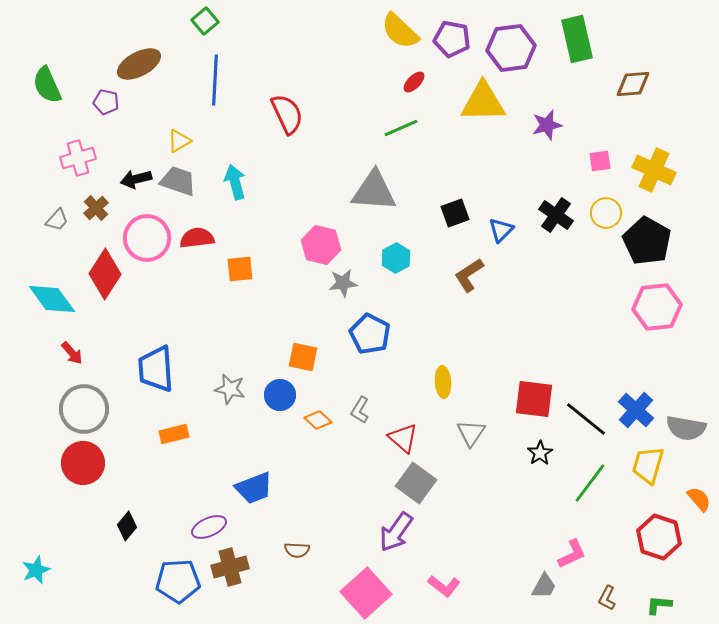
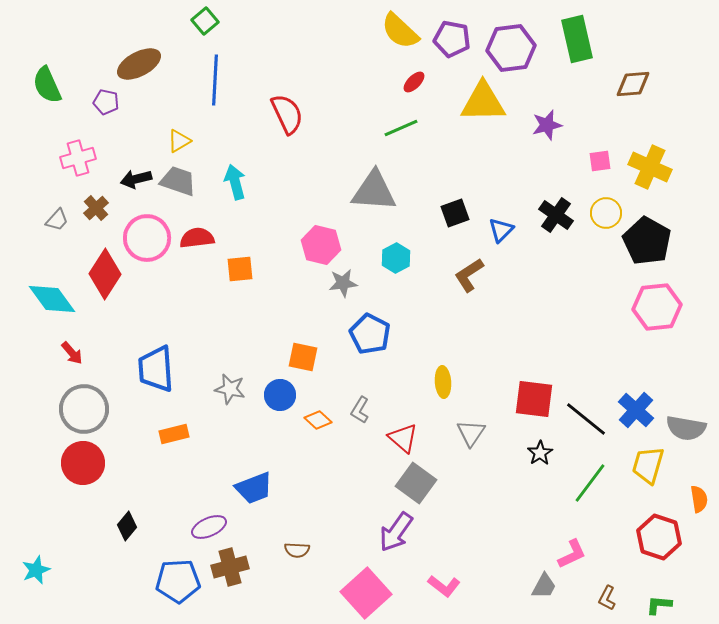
yellow cross at (654, 170): moved 4 px left, 3 px up
orange semicircle at (699, 499): rotated 32 degrees clockwise
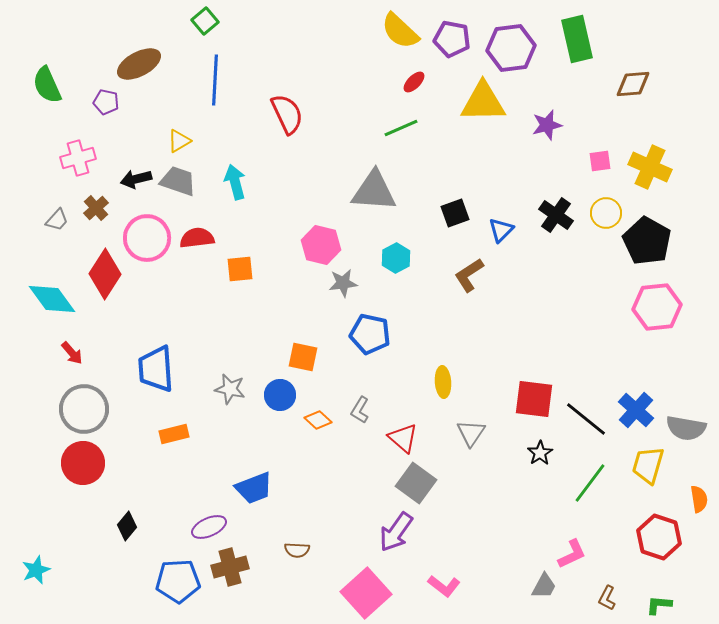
blue pentagon at (370, 334): rotated 15 degrees counterclockwise
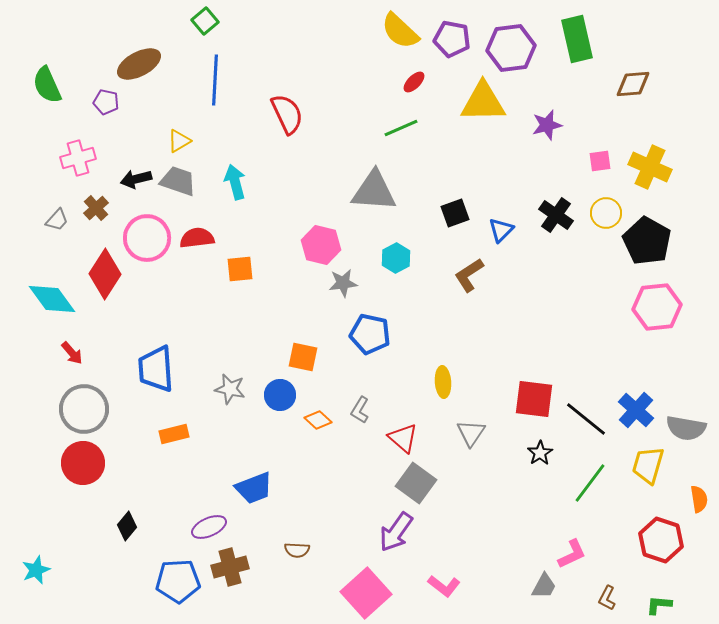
red hexagon at (659, 537): moved 2 px right, 3 px down
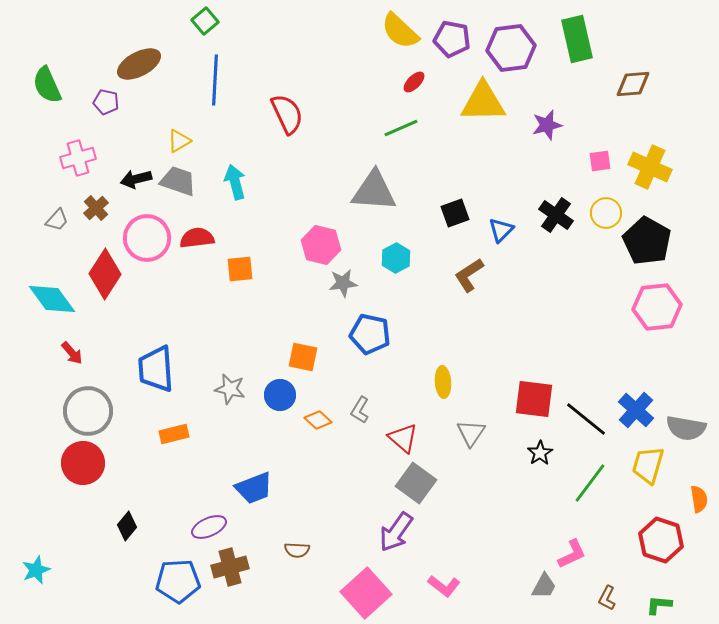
gray circle at (84, 409): moved 4 px right, 2 px down
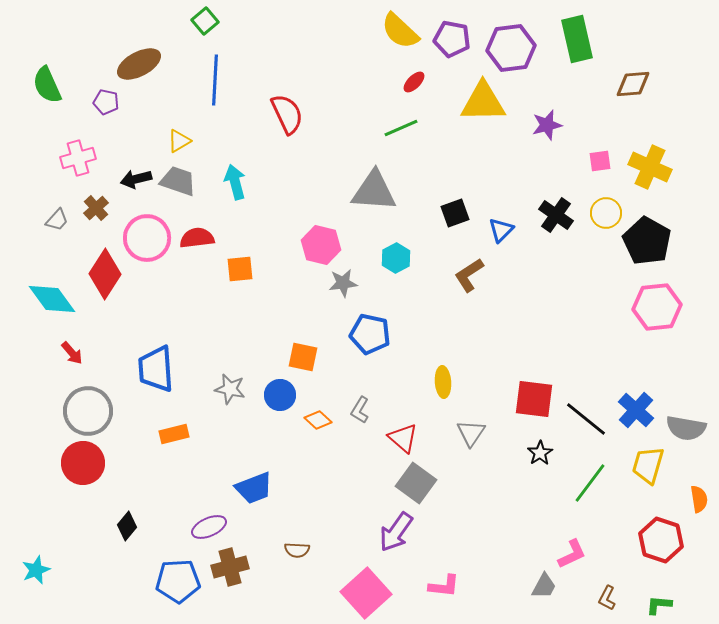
pink L-shape at (444, 586): rotated 32 degrees counterclockwise
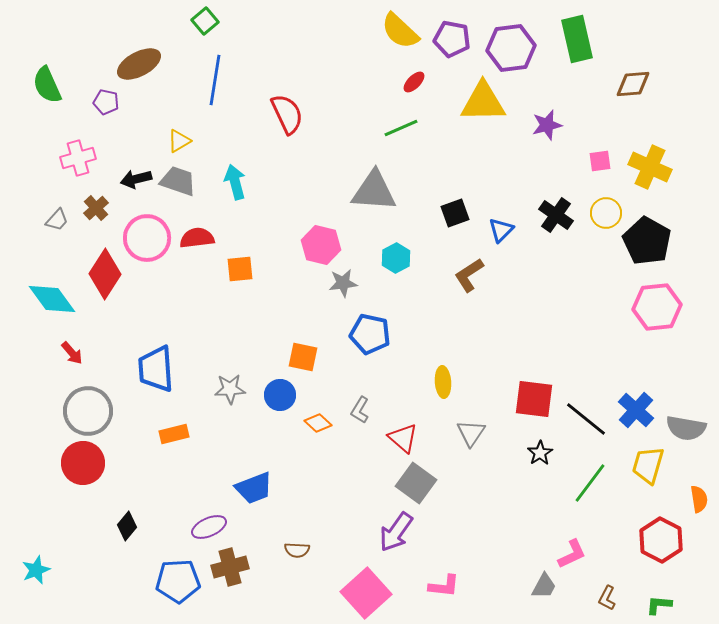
blue line at (215, 80): rotated 6 degrees clockwise
gray star at (230, 389): rotated 16 degrees counterclockwise
orange diamond at (318, 420): moved 3 px down
red hexagon at (661, 540): rotated 9 degrees clockwise
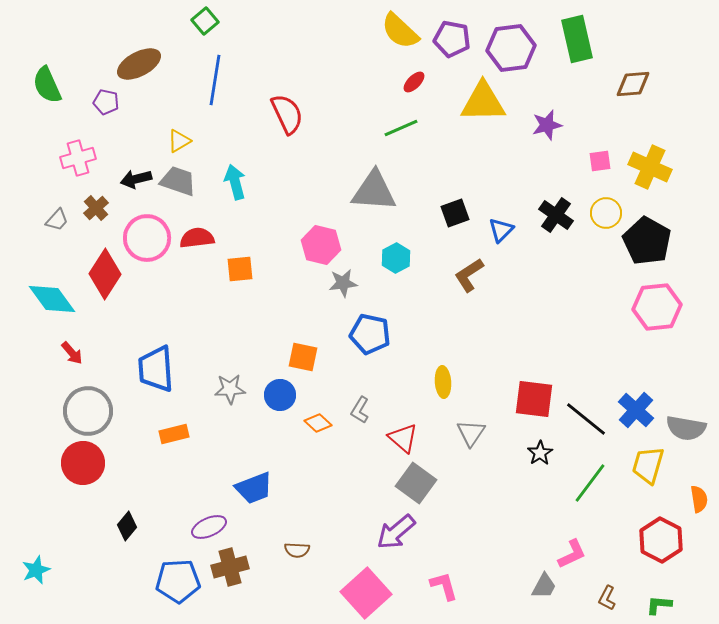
purple arrow at (396, 532): rotated 15 degrees clockwise
pink L-shape at (444, 586): rotated 112 degrees counterclockwise
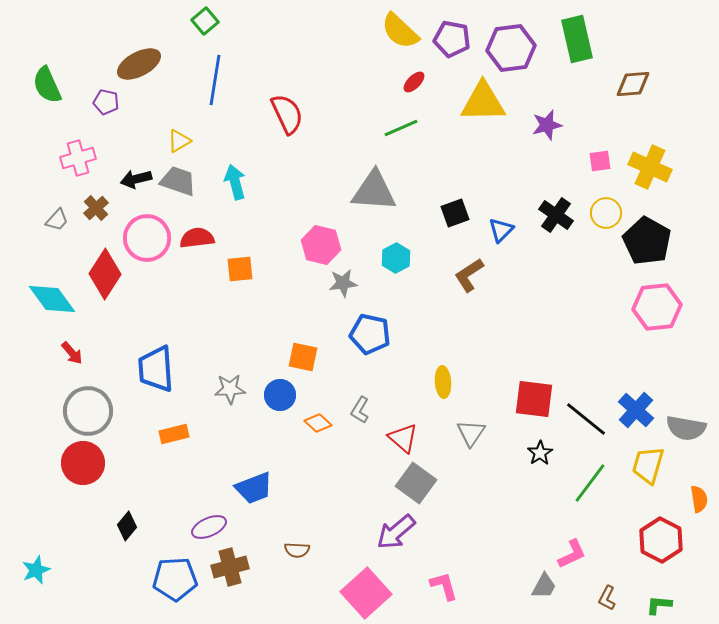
blue pentagon at (178, 581): moved 3 px left, 2 px up
